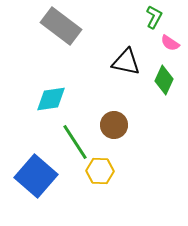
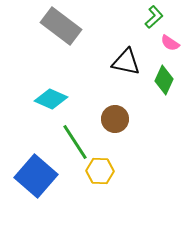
green L-shape: rotated 20 degrees clockwise
cyan diamond: rotated 32 degrees clockwise
brown circle: moved 1 px right, 6 px up
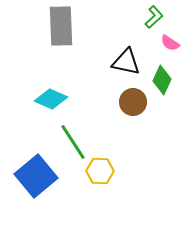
gray rectangle: rotated 51 degrees clockwise
green diamond: moved 2 px left
brown circle: moved 18 px right, 17 px up
green line: moved 2 px left
blue square: rotated 9 degrees clockwise
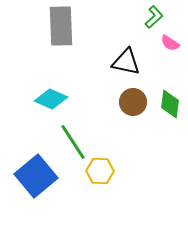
green diamond: moved 8 px right, 24 px down; rotated 16 degrees counterclockwise
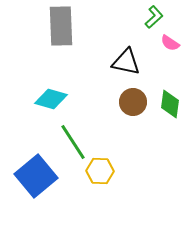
cyan diamond: rotated 8 degrees counterclockwise
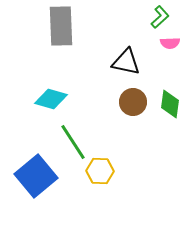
green L-shape: moved 6 px right
pink semicircle: rotated 36 degrees counterclockwise
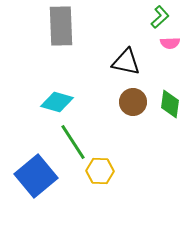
cyan diamond: moved 6 px right, 3 px down
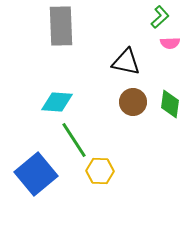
cyan diamond: rotated 12 degrees counterclockwise
green line: moved 1 px right, 2 px up
blue square: moved 2 px up
